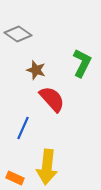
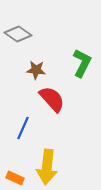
brown star: rotated 12 degrees counterclockwise
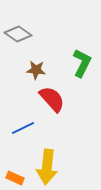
blue line: rotated 40 degrees clockwise
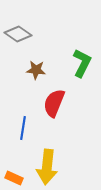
red semicircle: moved 2 px right, 4 px down; rotated 116 degrees counterclockwise
blue line: rotated 55 degrees counterclockwise
orange rectangle: moved 1 px left
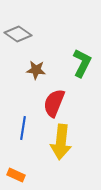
yellow arrow: moved 14 px right, 25 px up
orange rectangle: moved 2 px right, 3 px up
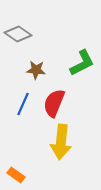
green L-shape: rotated 36 degrees clockwise
blue line: moved 24 px up; rotated 15 degrees clockwise
orange rectangle: rotated 12 degrees clockwise
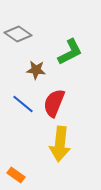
green L-shape: moved 12 px left, 11 px up
blue line: rotated 75 degrees counterclockwise
yellow arrow: moved 1 px left, 2 px down
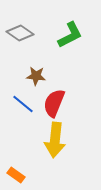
gray diamond: moved 2 px right, 1 px up
green L-shape: moved 17 px up
brown star: moved 6 px down
yellow arrow: moved 5 px left, 4 px up
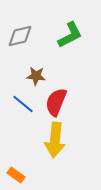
gray diamond: moved 3 px down; rotated 48 degrees counterclockwise
red semicircle: moved 2 px right, 1 px up
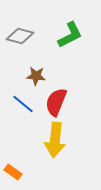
gray diamond: rotated 28 degrees clockwise
orange rectangle: moved 3 px left, 3 px up
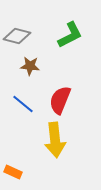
gray diamond: moved 3 px left
brown star: moved 6 px left, 10 px up
red semicircle: moved 4 px right, 2 px up
yellow arrow: rotated 12 degrees counterclockwise
orange rectangle: rotated 12 degrees counterclockwise
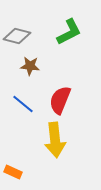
green L-shape: moved 1 px left, 3 px up
